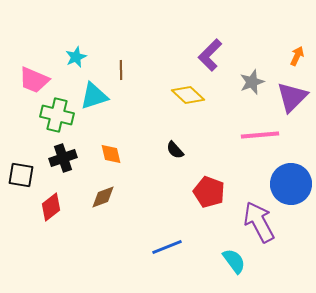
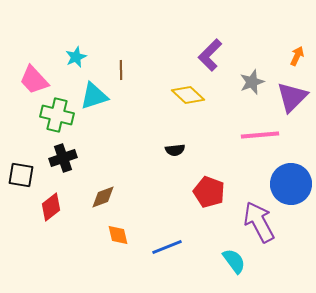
pink trapezoid: rotated 24 degrees clockwise
black semicircle: rotated 54 degrees counterclockwise
orange diamond: moved 7 px right, 81 px down
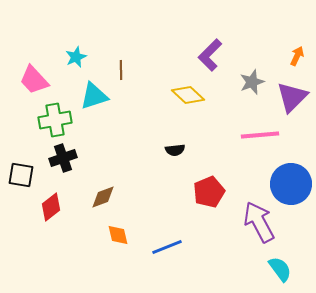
green cross: moved 2 px left, 5 px down; rotated 24 degrees counterclockwise
red pentagon: rotated 28 degrees clockwise
cyan semicircle: moved 46 px right, 8 px down
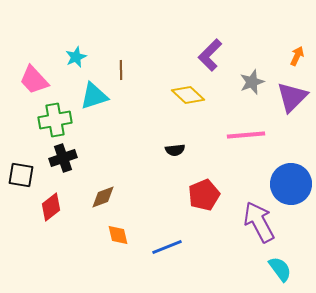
pink line: moved 14 px left
red pentagon: moved 5 px left, 3 px down
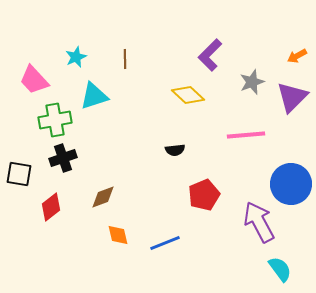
orange arrow: rotated 144 degrees counterclockwise
brown line: moved 4 px right, 11 px up
black square: moved 2 px left, 1 px up
blue line: moved 2 px left, 4 px up
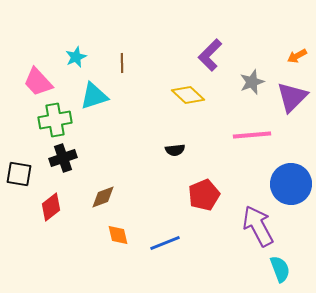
brown line: moved 3 px left, 4 px down
pink trapezoid: moved 4 px right, 2 px down
pink line: moved 6 px right
purple arrow: moved 1 px left, 4 px down
cyan semicircle: rotated 16 degrees clockwise
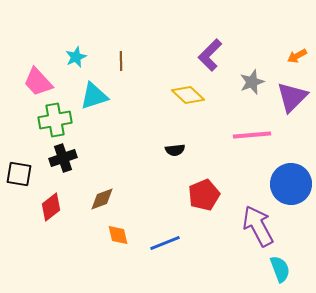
brown line: moved 1 px left, 2 px up
brown diamond: moved 1 px left, 2 px down
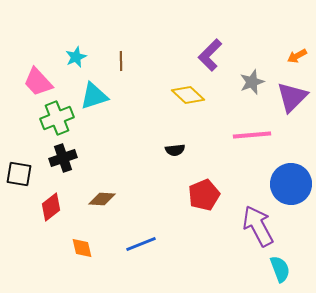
green cross: moved 2 px right, 2 px up; rotated 12 degrees counterclockwise
brown diamond: rotated 24 degrees clockwise
orange diamond: moved 36 px left, 13 px down
blue line: moved 24 px left, 1 px down
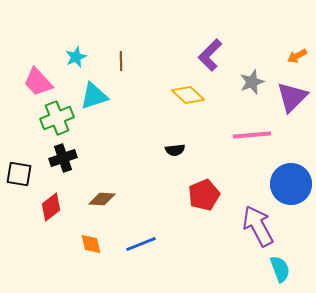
orange diamond: moved 9 px right, 4 px up
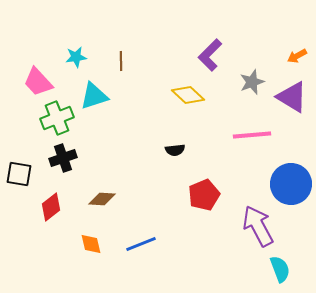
cyan star: rotated 15 degrees clockwise
purple triangle: rotated 44 degrees counterclockwise
